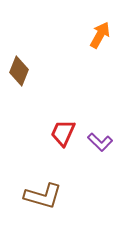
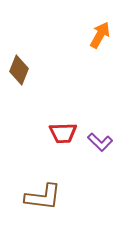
brown diamond: moved 1 px up
red trapezoid: rotated 116 degrees counterclockwise
brown L-shape: moved 1 px down; rotated 9 degrees counterclockwise
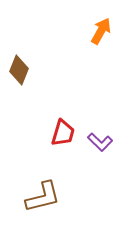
orange arrow: moved 1 px right, 4 px up
red trapezoid: rotated 72 degrees counterclockwise
brown L-shape: rotated 21 degrees counterclockwise
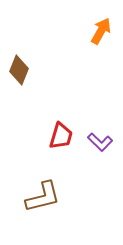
red trapezoid: moved 2 px left, 3 px down
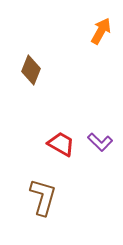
brown diamond: moved 12 px right
red trapezoid: moved 8 px down; rotated 76 degrees counterclockwise
brown L-shape: rotated 60 degrees counterclockwise
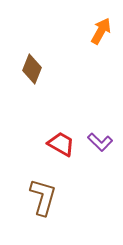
brown diamond: moved 1 px right, 1 px up
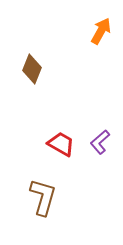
purple L-shape: rotated 95 degrees clockwise
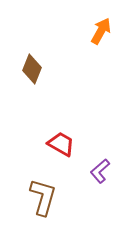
purple L-shape: moved 29 px down
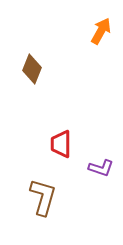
red trapezoid: rotated 120 degrees counterclockwise
purple L-shape: moved 1 px right, 3 px up; rotated 120 degrees counterclockwise
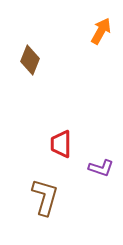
brown diamond: moved 2 px left, 9 px up
brown L-shape: moved 2 px right
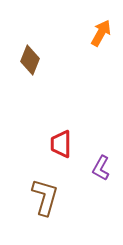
orange arrow: moved 2 px down
purple L-shape: rotated 100 degrees clockwise
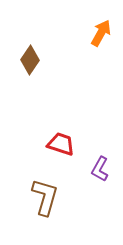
brown diamond: rotated 12 degrees clockwise
red trapezoid: rotated 108 degrees clockwise
purple L-shape: moved 1 px left, 1 px down
